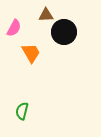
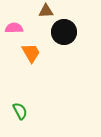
brown triangle: moved 4 px up
pink semicircle: rotated 120 degrees counterclockwise
green semicircle: moved 2 px left; rotated 138 degrees clockwise
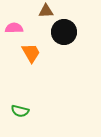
green semicircle: rotated 132 degrees clockwise
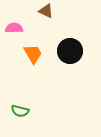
brown triangle: rotated 28 degrees clockwise
black circle: moved 6 px right, 19 px down
orange trapezoid: moved 2 px right, 1 px down
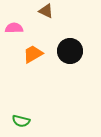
orange trapezoid: rotated 90 degrees counterclockwise
green semicircle: moved 1 px right, 10 px down
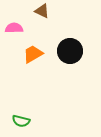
brown triangle: moved 4 px left
